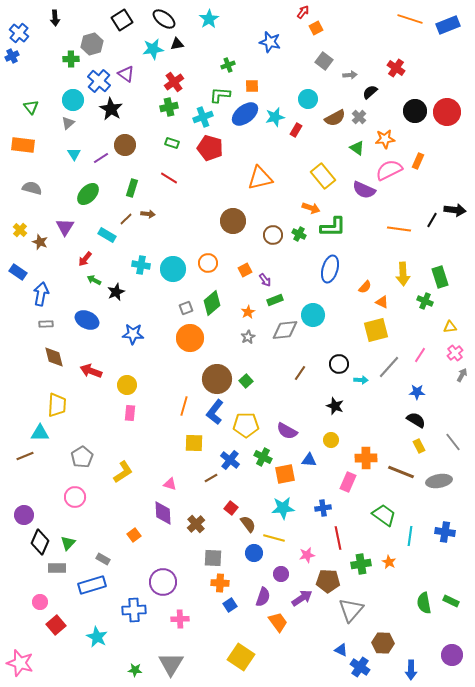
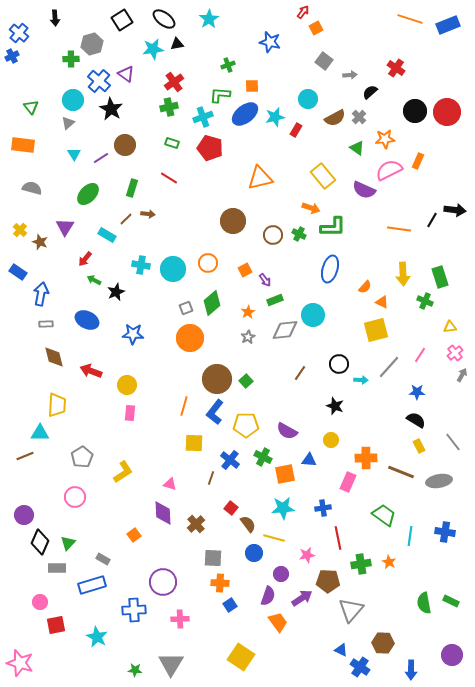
brown line at (211, 478): rotated 40 degrees counterclockwise
purple semicircle at (263, 597): moved 5 px right, 1 px up
red square at (56, 625): rotated 30 degrees clockwise
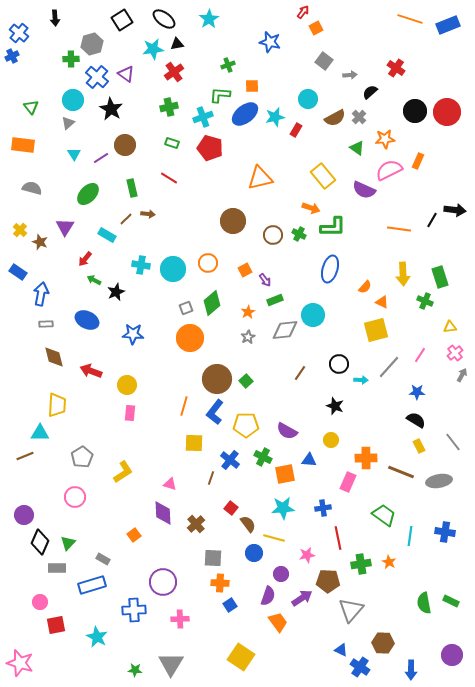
blue cross at (99, 81): moved 2 px left, 4 px up
red cross at (174, 82): moved 10 px up
green rectangle at (132, 188): rotated 30 degrees counterclockwise
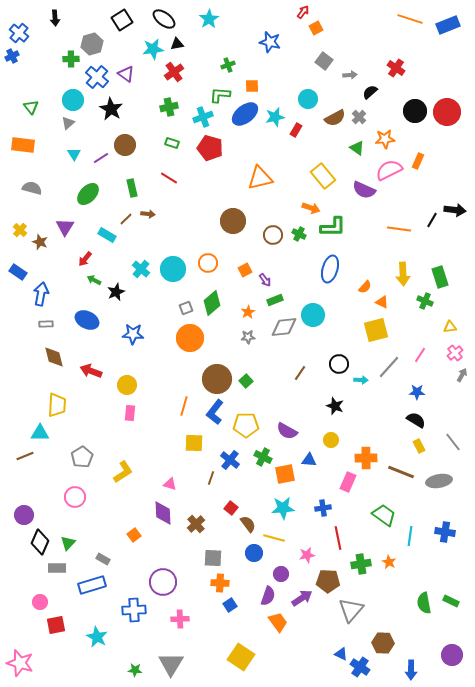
cyan cross at (141, 265): moved 4 px down; rotated 30 degrees clockwise
gray diamond at (285, 330): moved 1 px left, 3 px up
gray star at (248, 337): rotated 24 degrees clockwise
blue triangle at (341, 650): moved 4 px down
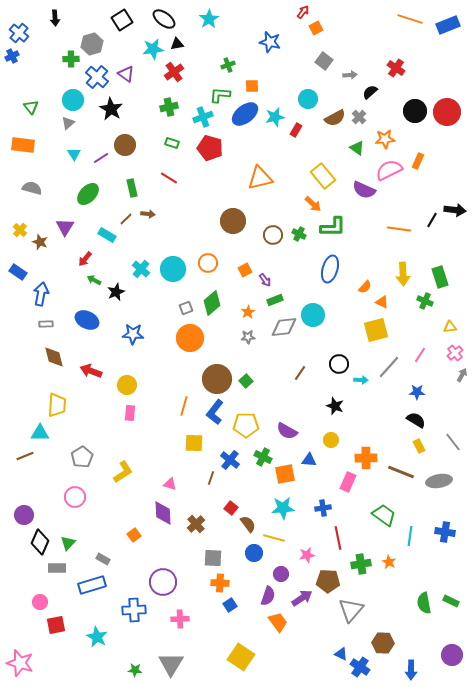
orange arrow at (311, 208): moved 2 px right, 4 px up; rotated 24 degrees clockwise
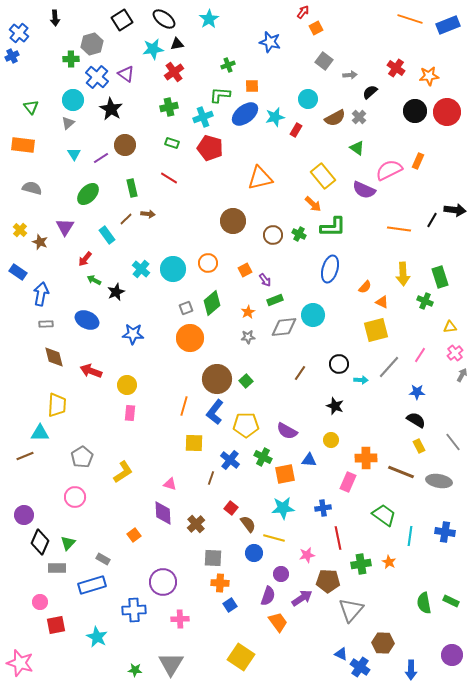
orange star at (385, 139): moved 44 px right, 63 px up
cyan rectangle at (107, 235): rotated 24 degrees clockwise
gray ellipse at (439, 481): rotated 20 degrees clockwise
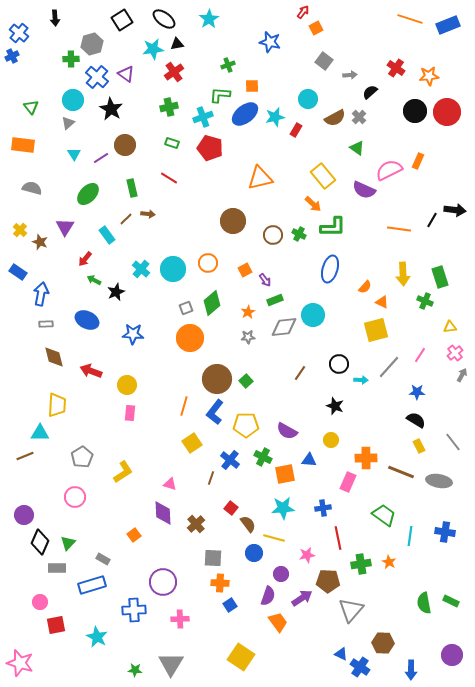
yellow square at (194, 443): moved 2 px left; rotated 36 degrees counterclockwise
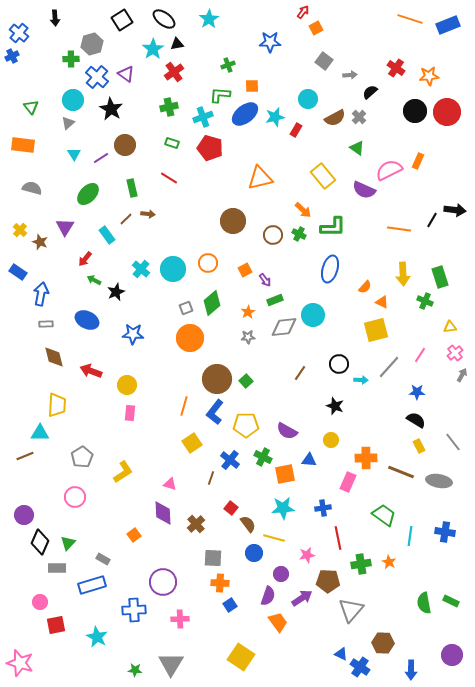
blue star at (270, 42): rotated 15 degrees counterclockwise
cyan star at (153, 49): rotated 25 degrees counterclockwise
orange arrow at (313, 204): moved 10 px left, 6 px down
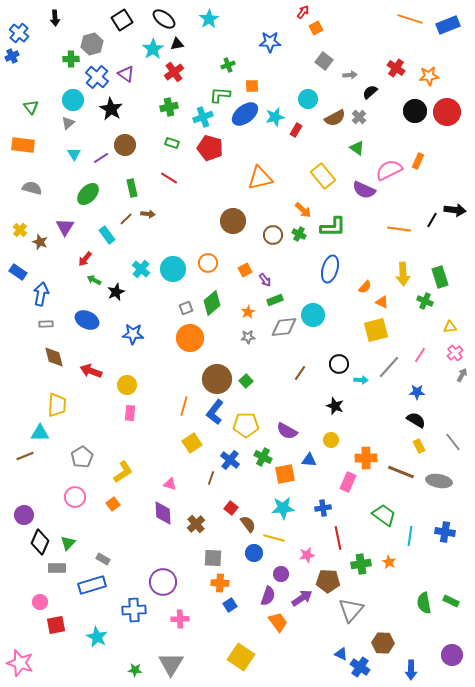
orange square at (134, 535): moved 21 px left, 31 px up
